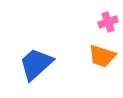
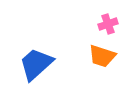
pink cross: moved 2 px down
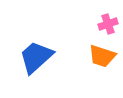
blue trapezoid: moved 7 px up
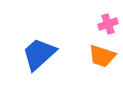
blue trapezoid: moved 3 px right, 3 px up
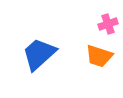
orange trapezoid: moved 3 px left
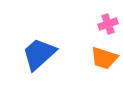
orange trapezoid: moved 5 px right, 2 px down
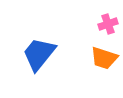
blue trapezoid: rotated 9 degrees counterclockwise
